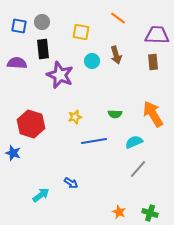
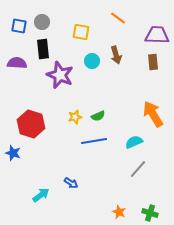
green semicircle: moved 17 px left, 2 px down; rotated 24 degrees counterclockwise
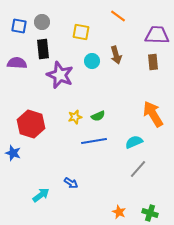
orange line: moved 2 px up
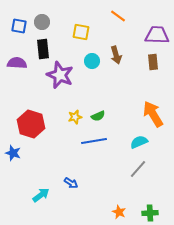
cyan semicircle: moved 5 px right
green cross: rotated 21 degrees counterclockwise
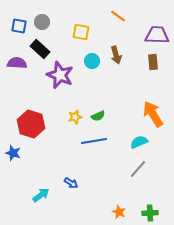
black rectangle: moved 3 px left; rotated 42 degrees counterclockwise
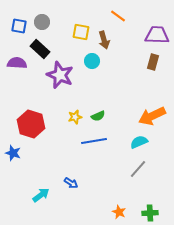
brown arrow: moved 12 px left, 15 px up
brown rectangle: rotated 21 degrees clockwise
orange arrow: moved 1 px left, 2 px down; rotated 84 degrees counterclockwise
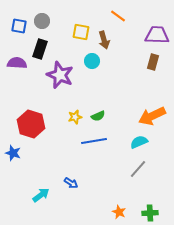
gray circle: moved 1 px up
black rectangle: rotated 66 degrees clockwise
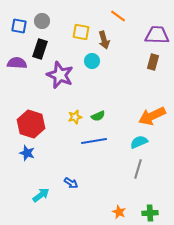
blue star: moved 14 px right
gray line: rotated 24 degrees counterclockwise
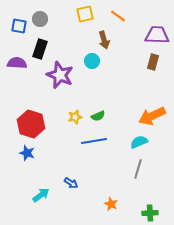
gray circle: moved 2 px left, 2 px up
yellow square: moved 4 px right, 18 px up; rotated 24 degrees counterclockwise
orange star: moved 8 px left, 8 px up
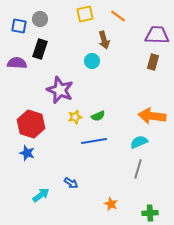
purple star: moved 15 px down
orange arrow: rotated 32 degrees clockwise
